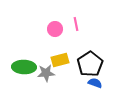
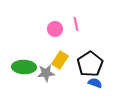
yellow rectangle: rotated 42 degrees counterclockwise
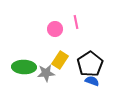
pink line: moved 2 px up
blue semicircle: moved 3 px left, 2 px up
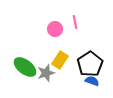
pink line: moved 1 px left
green ellipse: moved 1 px right; rotated 35 degrees clockwise
gray star: rotated 12 degrees counterclockwise
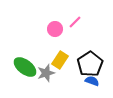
pink line: rotated 56 degrees clockwise
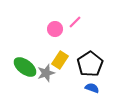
blue semicircle: moved 7 px down
